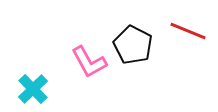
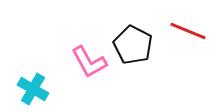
cyan cross: rotated 16 degrees counterclockwise
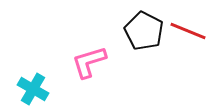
black pentagon: moved 11 px right, 14 px up
pink L-shape: rotated 102 degrees clockwise
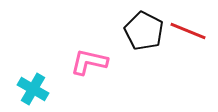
pink L-shape: rotated 30 degrees clockwise
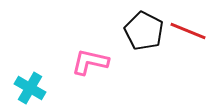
pink L-shape: moved 1 px right
cyan cross: moved 3 px left, 1 px up
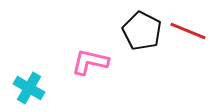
black pentagon: moved 2 px left
cyan cross: moved 1 px left
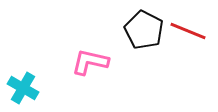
black pentagon: moved 2 px right, 1 px up
cyan cross: moved 6 px left
